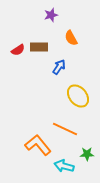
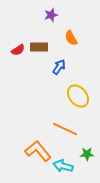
orange L-shape: moved 6 px down
cyan arrow: moved 1 px left
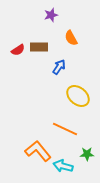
yellow ellipse: rotated 10 degrees counterclockwise
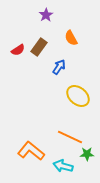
purple star: moved 5 px left; rotated 16 degrees counterclockwise
brown rectangle: rotated 54 degrees counterclockwise
orange line: moved 5 px right, 8 px down
orange L-shape: moved 7 px left; rotated 12 degrees counterclockwise
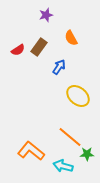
purple star: rotated 16 degrees clockwise
orange line: rotated 15 degrees clockwise
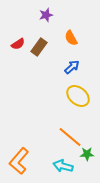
red semicircle: moved 6 px up
blue arrow: moved 13 px right; rotated 14 degrees clockwise
orange L-shape: moved 12 px left, 10 px down; rotated 88 degrees counterclockwise
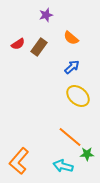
orange semicircle: rotated 21 degrees counterclockwise
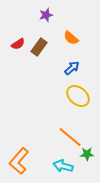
blue arrow: moved 1 px down
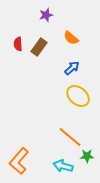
red semicircle: rotated 120 degrees clockwise
green star: moved 2 px down
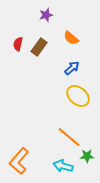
red semicircle: rotated 16 degrees clockwise
orange line: moved 1 px left
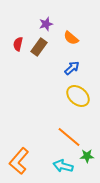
purple star: moved 9 px down
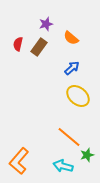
green star: moved 1 px up; rotated 16 degrees counterclockwise
